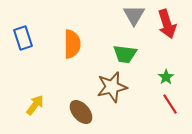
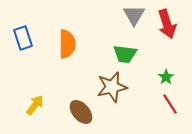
orange semicircle: moved 5 px left
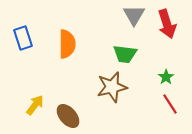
brown ellipse: moved 13 px left, 4 px down
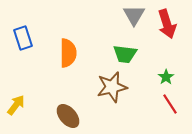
orange semicircle: moved 1 px right, 9 px down
yellow arrow: moved 19 px left
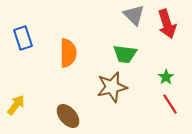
gray triangle: rotated 15 degrees counterclockwise
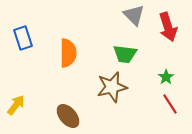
red arrow: moved 1 px right, 3 px down
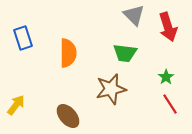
green trapezoid: moved 1 px up
brown star: moved 1 px left, 2 px down
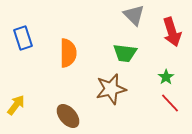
red arrow: moved 4 px right, 5 px down
red line: moved 1 px up; rotated 10 degrees counterclockwise
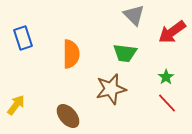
red arrow: rotated 72 degrees clockwise
orange semicircle: moved 3 px right, 1 px down
red line: moved 3 px left
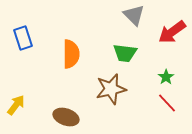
brown ellipse: moved 2 px left, 1 px down; rotated 30 degrees counterclockwise
